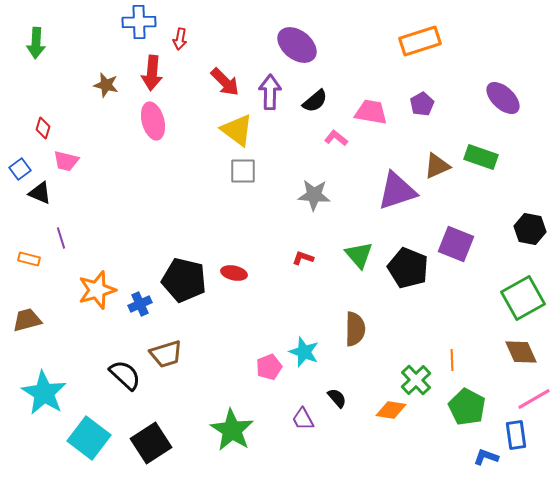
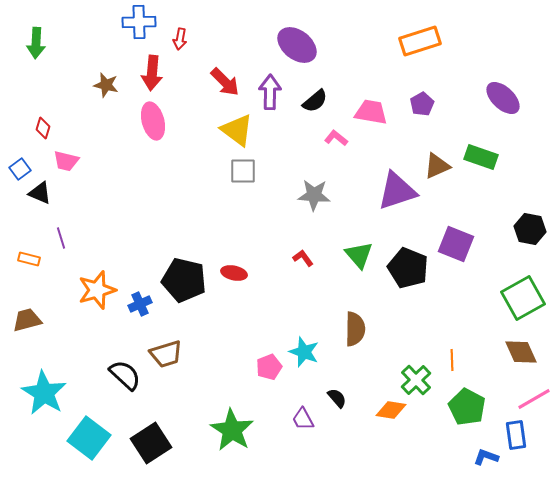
red L-shape at (303, 258): rotated 35 degrees clockwise
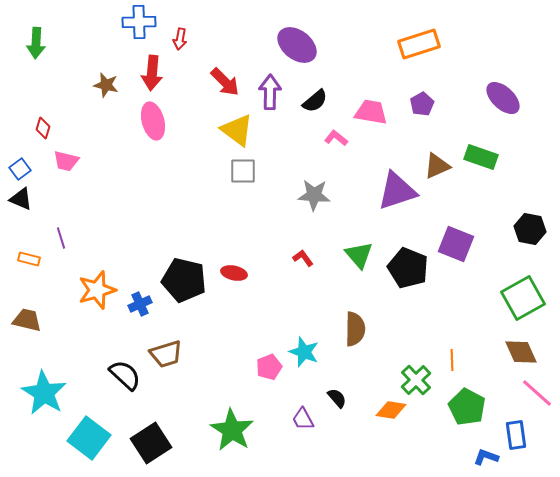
orange rectangle at (420, 41): moved 1 px left, 3 px down
black triangle at (40, 193): moved 19 px left, 6 px down
brown trapezoid at (27, 320): rotated 28 degrees clockwise
pink line at (534, 399): moved 3 px right, 6 px up; rotated 72 degrees clockwise
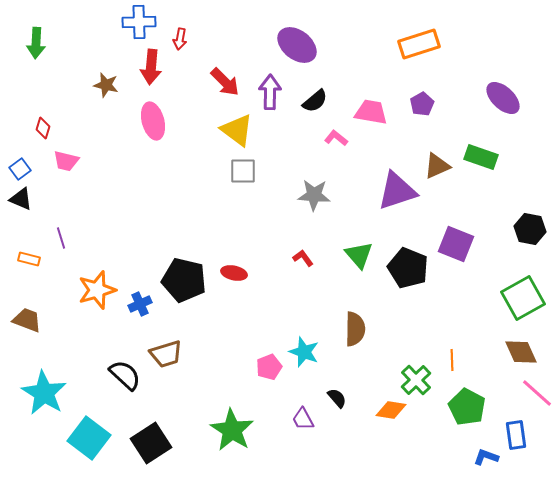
red arrow at (152, 73): moved 1 px left, 6 px up
brown trapezoid at (27, 320): rotated 8 degrees clockwise
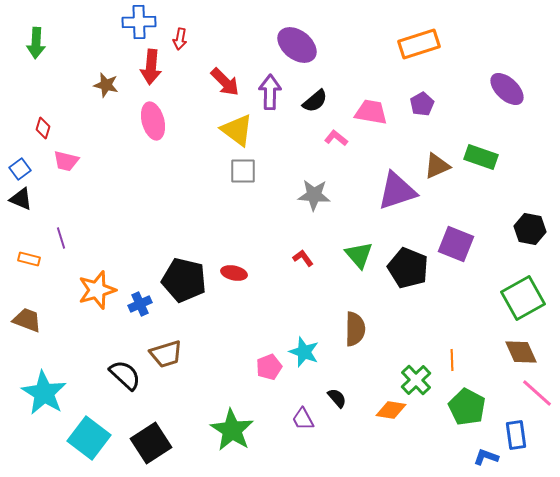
purple ellipse at (503, 98): moved 4 px right, 9 px up
